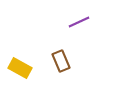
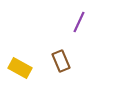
purple line: rotated 40 degrees counterclockwise
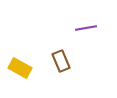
purple line: moved 7 px right, 6 px down; rotated 55 degrees clockwise
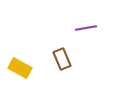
brown rectangle: moved 1 px right, 2 px up
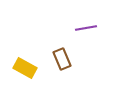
yellow rectangle: moved 5 px right
